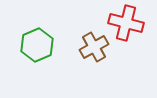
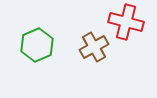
red cross: moved 1 px up
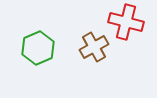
green hexagon: moved 1 px right, 3 px down
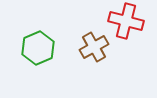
red cross: moved 1 px up
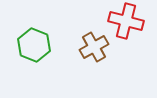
green hexagon: moved 4 px left, 3 px up; rotated 16 degrees counterclockwise
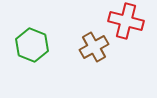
green hexagon: moved 2 px left
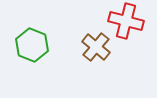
brown cross: moved 2 px right; rotated 20 degrees counterclockwise
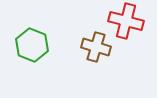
brown cross: rotated 24 degrees counterclockwise
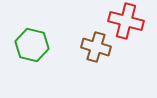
green hexagon: rotated 8 degrees counterclockwise
